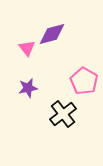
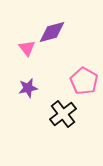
purple diamond: moved 2 px up
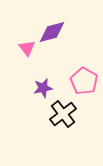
purple star: moved 15 px right
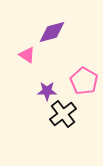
pink triangle: moved 7 px down; rotated 18 degrees counterclockwise
purple star: moved 4 px right, 3 px down; rotated 12 degrees clockwise
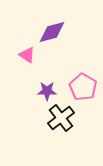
pink pentagon: moved 1 px left, 6 px down
black cross: moved 2 px left, 4 px down
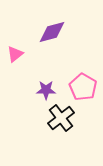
pink triangle: moved 12 px left, 1 px up; rotated 48 degrees clockwise
purple star: moved 1 px left, 1 px up
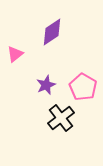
purple diamond: rotated 20 degrees counterclockwise
purple star: moved 5 px up; rotated 24 degrees counterclockwise
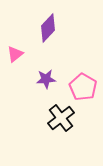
purple diamond: moved 4 px left, 4 px up; rotated 12 degrees counterclockwise
purple star: moved 6 px up; rotated 18 degrees clockwise
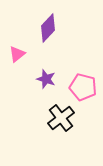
pink triangle: moved 2 px right
purple star: rotated 24 degrees clockwise
pink pentagon: rotated 16 degrees counterclockwise
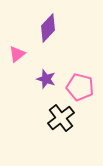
pink pentagon: moved 3 px left
